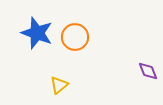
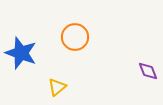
blue star: moved 16 px left, 20 px down
yellow triangle: moved 2 px left, 2 px down
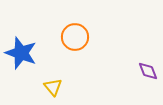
yellow triangle: moved 4 px left; rotated 30 degrees counterclockwise
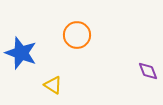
orange circle: moved 2 px right, 2 px up
yellow triangle: moved 2 px up; rotated 18 degrees counterclockwise
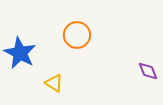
blue star: moved 1 px left; rotated 8 degrees clockwise
yellow triangle: moved 1 px right, 2 px up
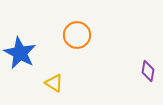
purple diamond: rotated 30 degrees clockwise
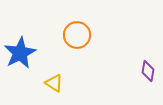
blue star: rotated 16 degrees clockwise
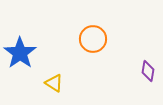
orange circle: moved 16 px right, 4 px down
blue star: rotated 8 degrees counterclockwise
